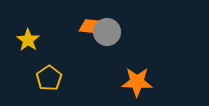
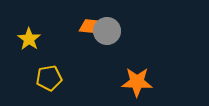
gray circle: moved 1 px up
yellow star: moved 1 px right, 1 px up
yellow pentagon: rotated 25 degrees clockwise
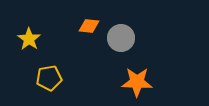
gray circle: moved 14 px right, 7 px down
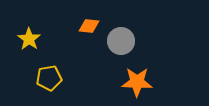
gray circle: moved 3 px down
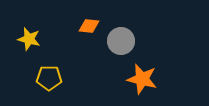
yellow star: rotated 20 degrees counterclockwise
yellow pentagon: rotated 10 degrees clockwise
orange star: moved 5 px right, 3 px up; rotated 12 degrees clockwise
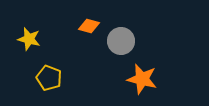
orange diamond: rotated 10 degrees clockwise
yellow pentagon: rotated 20 degrees clockwise
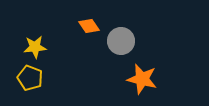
orange diamond: rotated 40 degrees clockwise
yellow star: moved 6 px right, 8 px down; rotated 20 degrees counterclockwise
yellow pentagon: moved 19 px left
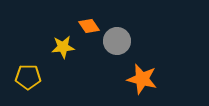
gray circle: moved 4 px left
yellow star: moved 28 px right
yellow pentagon: moved 2 px left, 1 px up; rotated 20 degrees counterclockwise
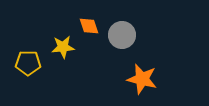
orange diamond: rotated 15 degrees clockwise
gray circle: moved 5 px right, 6 px up
yellow pentagon: moved 14 px up
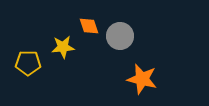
gray circle: moved 2 px left, 1 px down
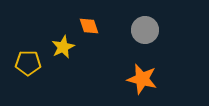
gray circle: moved 25 px right, 6 px up
yellow star: rotated 20 degrees counterclockwise
